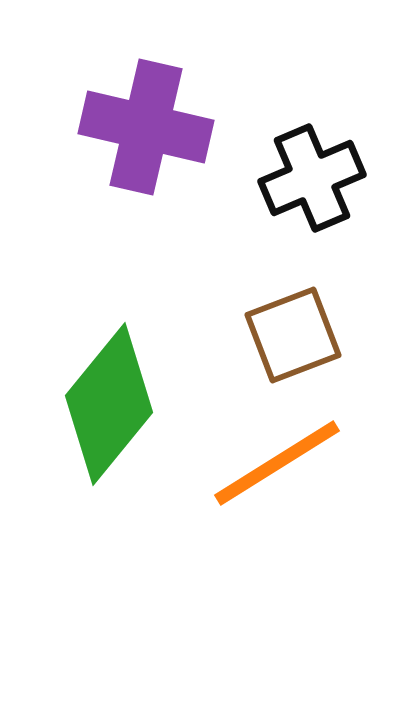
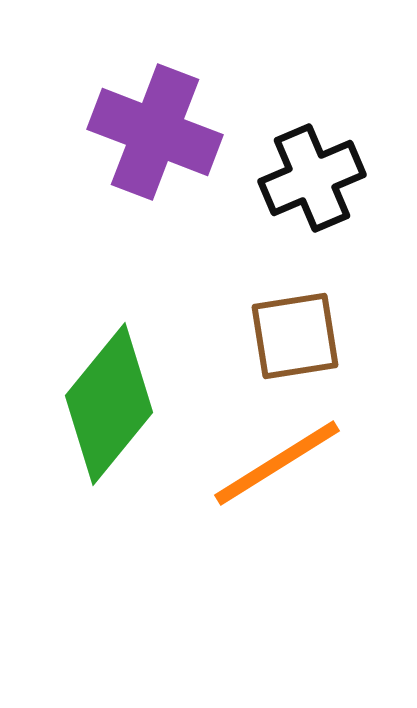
purple cross: moved 9 px right, 5 px down; rotated 8 degrees clockwise
brown square: moved 2 px right, 1 px down; rotated 12 degrees clockwise
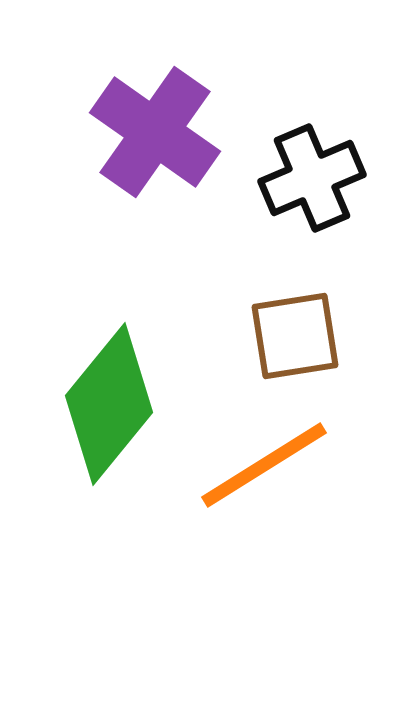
purple cross: rotated 14 degrees clockwise
orange line: moved 13 px left, 2 px down
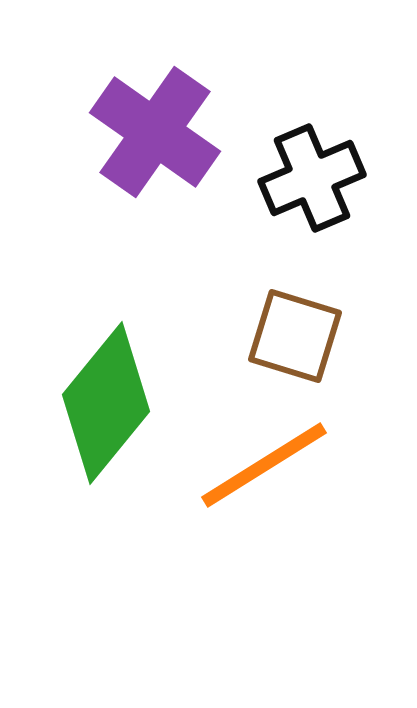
brown square: rotated 26 degrees clockwise
green diamond: moved 3 px left, 1 px up
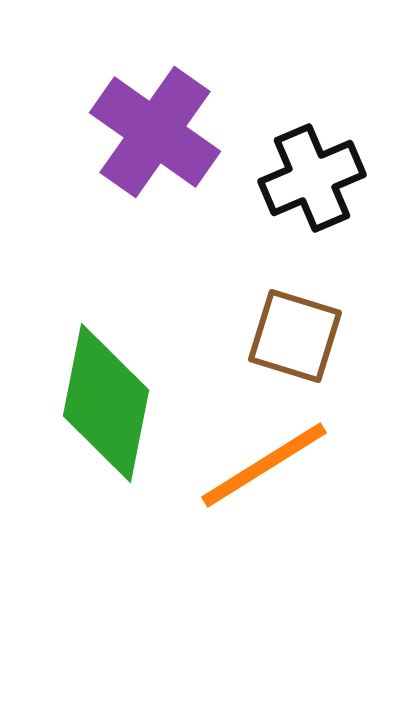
green diamond: rotated 28 degrees counterclockwise
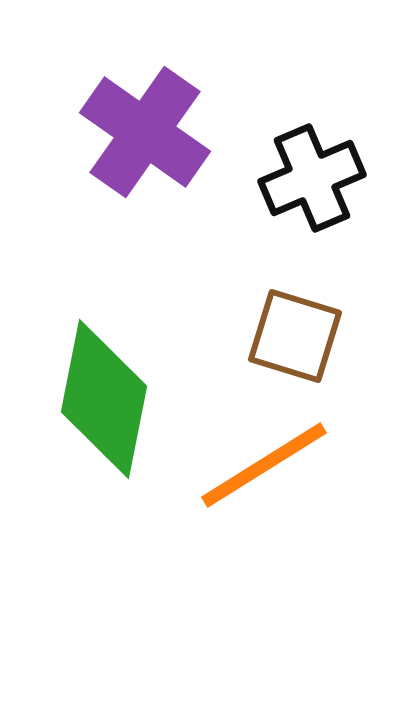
purple cross: moved 10 px left
green diamond: moved 2 px left, 4 px up
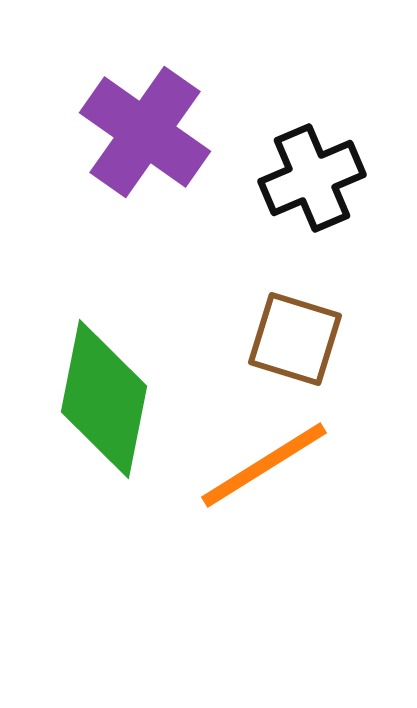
brown square: moved 3 px down
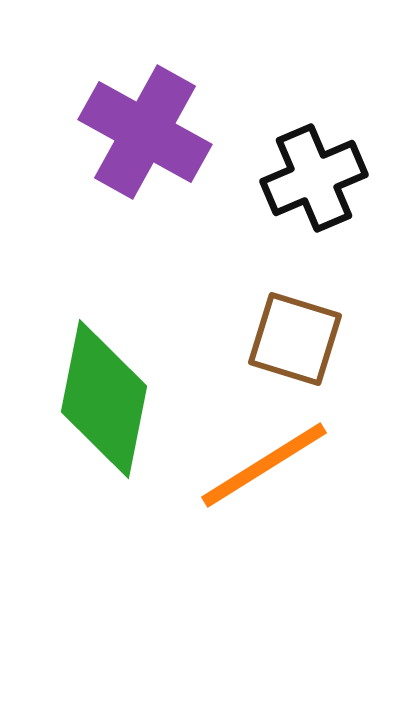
purple cross: rotated 6 degrees counterclockwise
black cross: moved 2 px right
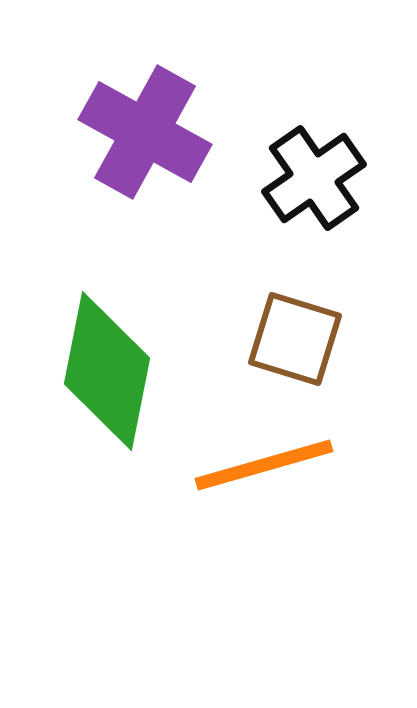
black cross: rotated 12 degrees counterclockwise
green diamond: moved 3 px right, 28 px up
orange line: rotated 16 degrees clockwise
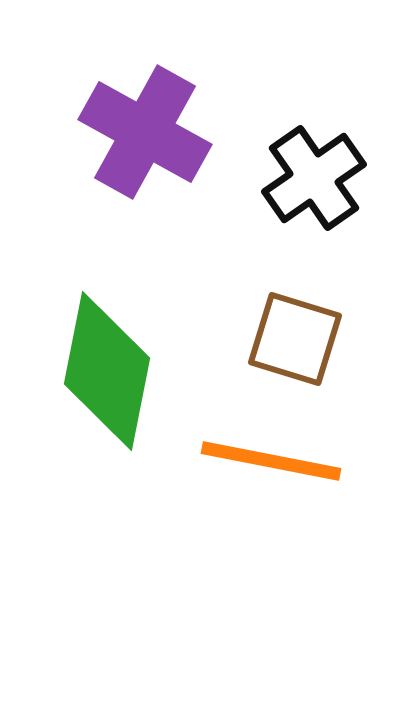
orange line: moved 7 px right, 4 px up; rotated 27 degrees clockwise
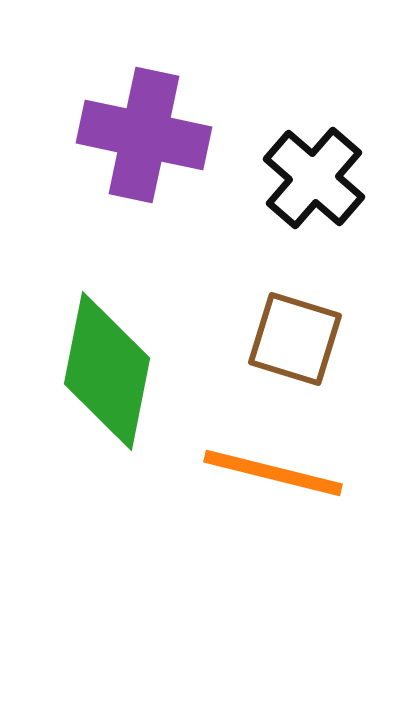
purple cross: moved 1 px left, 3 px down; rotated 17 degrees counterclockwise
black cross: rotated 14 degrees counterclockwise
orange line: moved 2 px right, 12 px down; rotated 3 degrees clockwise
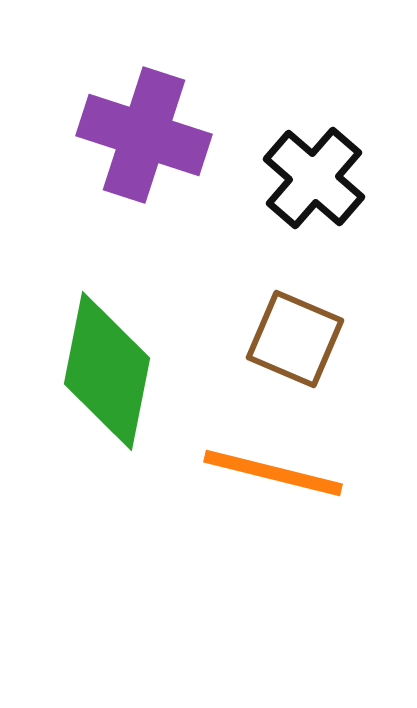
purple cross: rotated 6 degrees clockwise
brown square: rotated 6 degrees clockwise
